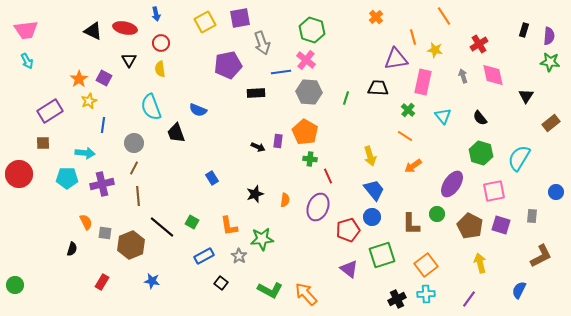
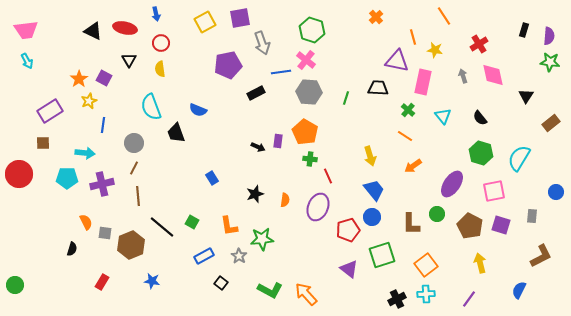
purple triangle at (396, 59): moved 1 px right, 2 px down; rotated 20 degrees clockwise
black rectangle at (256, 93): rotated 24 degrees counterclockwise
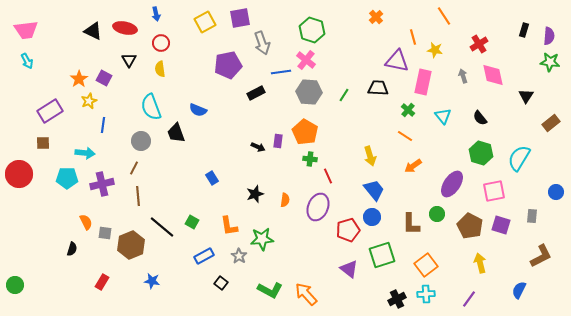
green line at (346, 98): moved 2 px left, 3 px up; rotated 16 degrees clockwise
gray circle at (134, 143): moved 7 px right, 2 px up
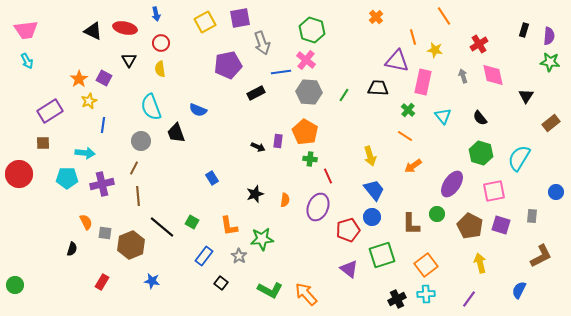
blue rectangle at (204, 256): rotated 24 degrees counterclockwise
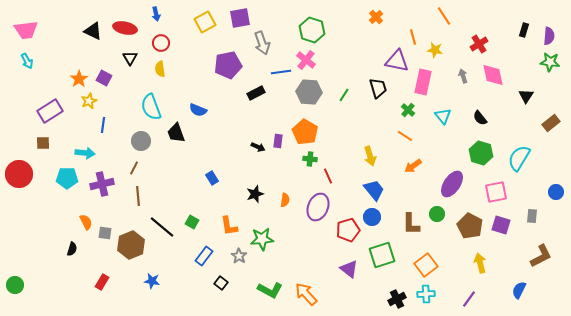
black triangle at (129, 60): moved 1 px right, 2 px up
black trapezoid at (378, 88): rotated 70 degrees clockwise
pink square at (494, 191): moved 2 px right, 1 px down
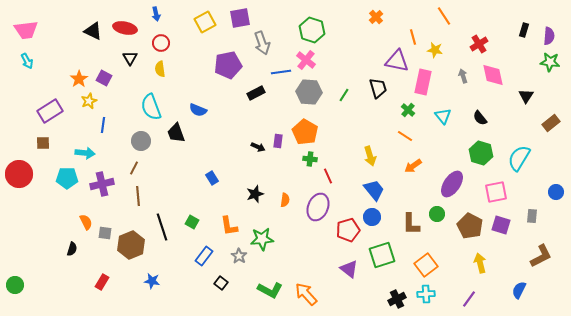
black line at (162, 227): rotated 32 degrees clockwise
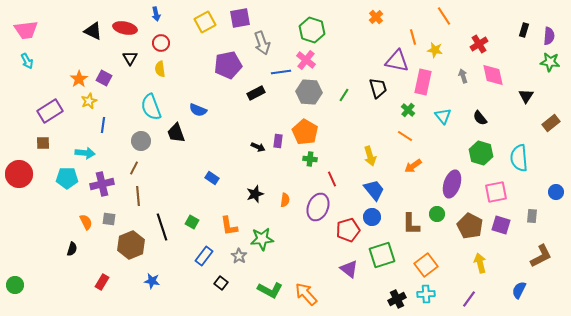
cyan semicircle at (519, 158): rotated 36 degrees counterclockwise
red line at (328, 176): moved 4 px right, 3 px down
blue rectangle at (212, 178): rotated 24 degrees counterclockwise
purple ellipse at (452, 184): rotated 16 degrees counterclockwise
gray square at (105, 233): moved 4 px right, 14 px up
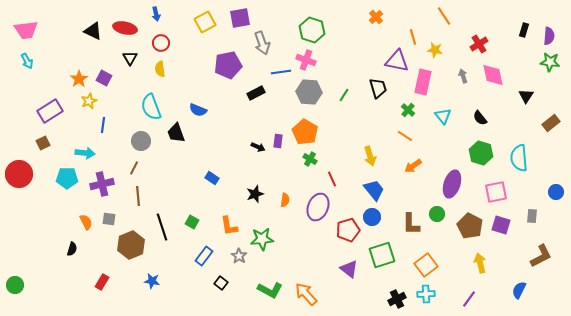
pink cross at (306, 60): rotated 18 degrees counterclockwise
brown square at (43, 143): rotated 24 degrees counterclockwise
green cross at (310, 159): rotated 24 degrees clockwise
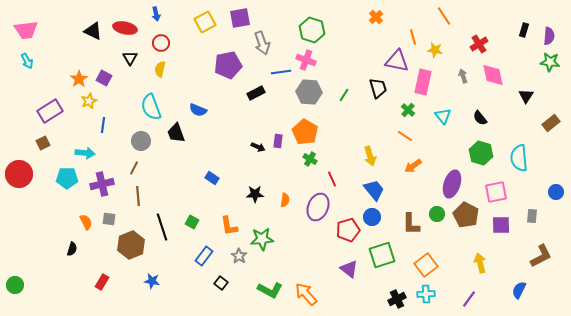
yellow semicircle at (160, 69): rotated 21 degrees clockwise
black star at (255, 194): rotated 18 degrees clockwise
purple square at (501, 225): rotated 18 degrees counterclockwise
brown pentagon at (470, 226): moved 4 px left, 11 px up
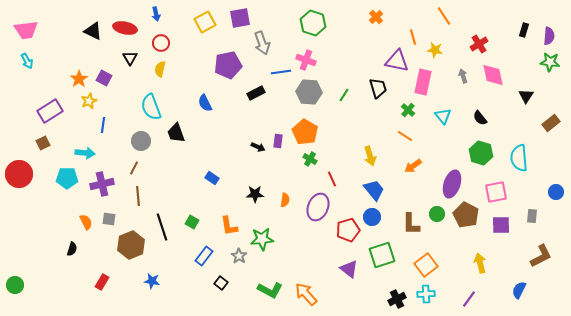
green hexagon at (312, 30): moved 1 px right, 7 px up
blue semicircle at (198, 110): moved 7 px right, 7 px up; rotated 42 degrees clockwise
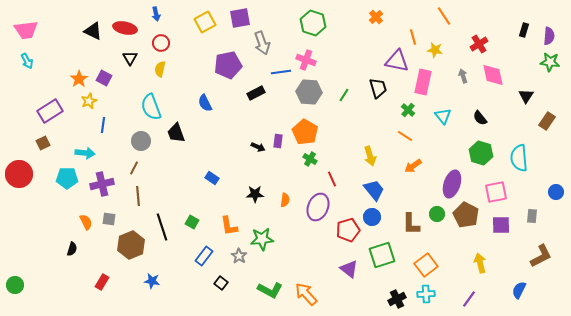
brown rectangle at (551, 123): moved 4 px left, 2 px up; rotated 18 degrees counterclockwise
